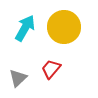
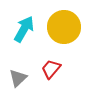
cyan arrow: moved 1 px left, 1 px down
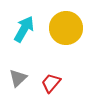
yellow circle: moved 2 px right, 1 px down
red trapezoid: moved 14 px down
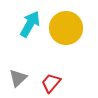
cyan arrow: moved 6 px right, 5 px up
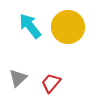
cyan arrow: moved 2 px down; rotated 68 degrees counterclockwise
yellow circle: moved 2 px right, 1 px up
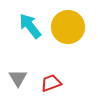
gray triangle: rotated 18 degrees counterclockwise
red trapezoid: rotated 30 degrees clockwise
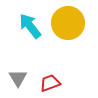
yellow circle: moved 4 px up
red trapezoid: moved 1 px left
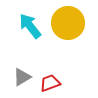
gray triangle: moved 4 px right, 1 px up; rotated 30 degrees clockwise
